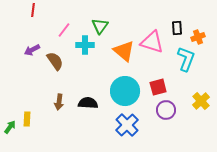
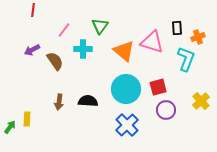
cyan cross: moved 2 px left, 4 px down
cyan circle: moved 1 px right, 2 px up
black semicircle: moved 2 px up
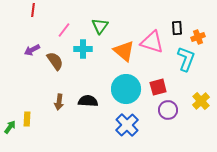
purple circle: moved 2 px right
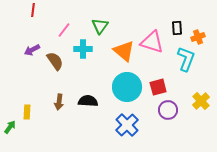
cyan circle: moved 1 px right, 2 px up
yellow rectangle: moved 7 px up
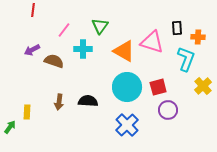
orange cross: rotated 24 degrees clockwise
orange triangle: rotated 10 degrees counterclockwise
brown semicircle: moved 1 px left; rotated 36 degrees counterclockwise
yellow cross: moved 2 px right, 15 px up
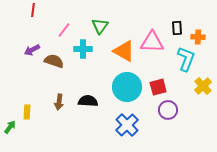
pink triangle: rotated 15 degrees counterclockwise
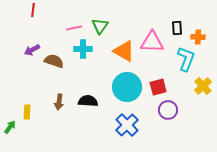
pink line: moved 10 px right, 2 px up; rotated 42 degrees clockwise
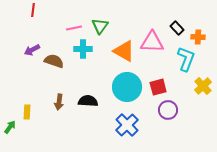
black rectangle: rotated 40 degrees counterclockwise
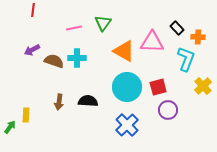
green triangle: moved 3 px right, 3 px up
cyan cross: moved 6 px left, 9 px down
yellow rectangle: moved 1 px left, 3 px down
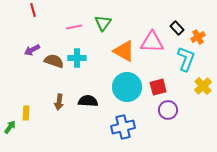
red line: rotated 24 degrees counterclockwise
pink line: moved 1 px up
orange cross: rotated 32 degrees counterclockwise
yellow rectangle: moved 2 px up
blue cross: moved 4 px left, 2 px down; rotated 30 degrees clockwise
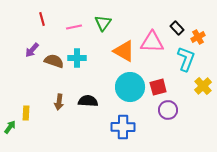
red line: moved 9 px right, 9 px down
purple arrow: rotated 21 degrees counterclockwise
cyan circle: moved 3 px right
blue cross: rotated 15 degrees clockwise
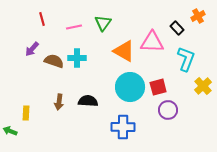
orange cross: moved 21 px up
purple arrow: moved 1 px up
green arrow: moved 4 px down; rotated 104 degrees counterclockwise
